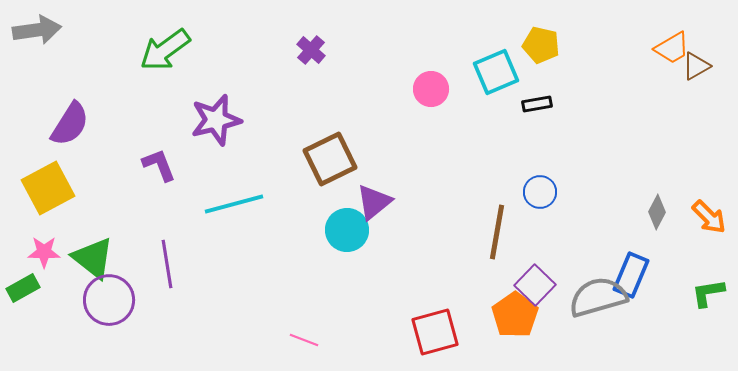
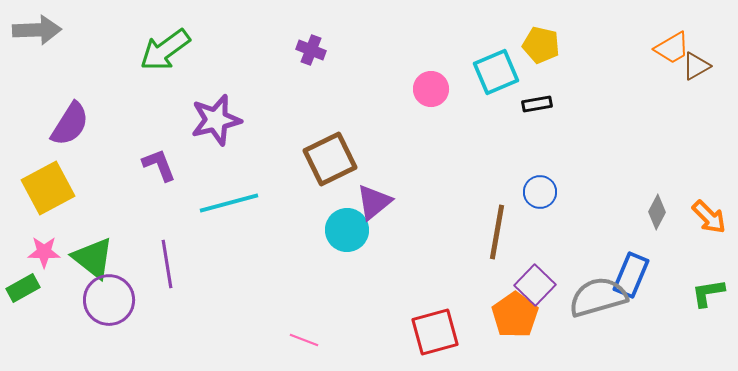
gray arrow: rotated 6 degrees clockwise
purple cross: rotated 20 degrees counterclockwise
cyan line: moved 5 px left, 1 px up
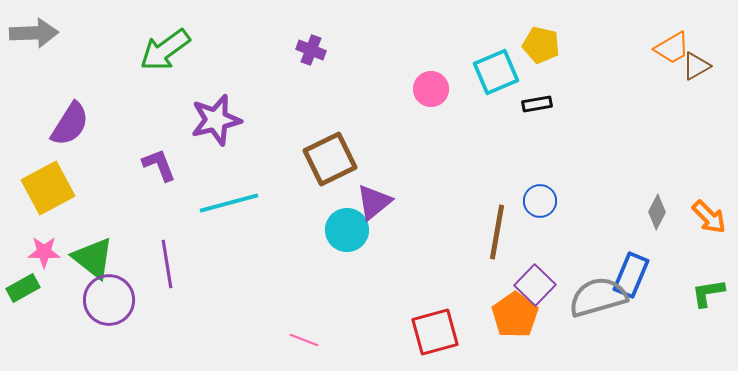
gray arrow: moved 3 px left, 3 px down
blue circle: moved 9 px down
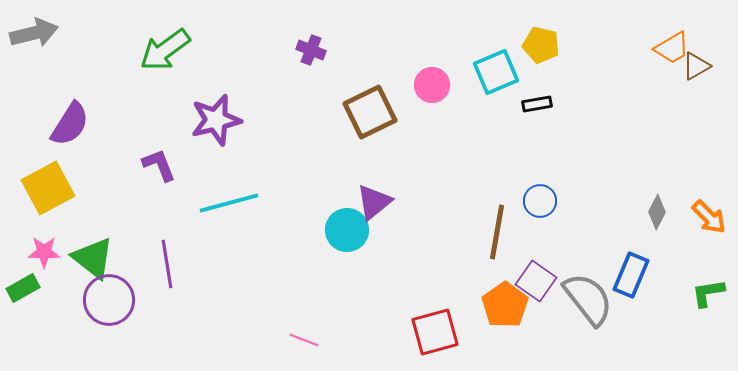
gray arrow: rotated 12 degrees counterclockwise
pink circle: moved 1 px right, 4 px up
brown square: moved 40 px right, 47 px up
purple square: moved 1 px right, 4 px up; rotated 9 degrees counterclockwise
gray semicircle: moved 10 px left, 2 px down; rotated 68 degrees clockwise
orange pentagon: moved 10 px left, 10 px up
